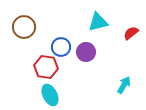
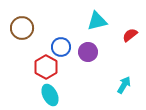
cyan triangle: moved 1 px left, 1 px up
brown circle: moved 2 px left, 1 px down
red semicircle: moved 1 px left, 2 px down
purple circle: moved 2 px right
red hexagon: rotated 20 degrees clockwise
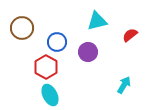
blue circle: moved 4 px left, 5 px up
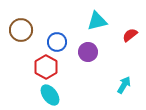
brown circle: moved 1 px left, 2 px down
cyan ellipse: rotated 10 degrees counterclockwise
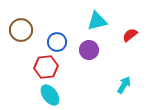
purple circle: moved 1 px right, 2 px up
red hexagon: rotated 25 degrees clockwise
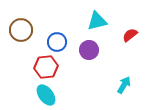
cyan ellipse: moved 4 px left
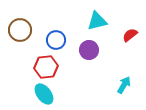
brown circle: moved 1 px left
blue circle: moved 1 px left, 2 px up
cyan ellipse: moved 2 px left, 1 px up
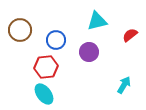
purple circle: moved 2 px down
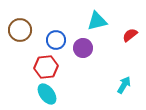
purple circle: moved 6 px left, 4 px up
cyan ellipse: moved 3 px right
